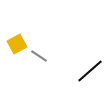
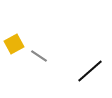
yellow square: moved 3 px left
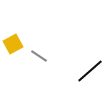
yellow square: moved 1 px left
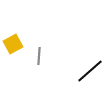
gray line: rotated 60 degrees clockwise
